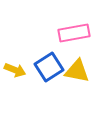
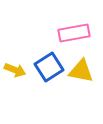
yellow triangle: moved 4 px right
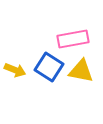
pink rectangle: moved 1 px left, 6 px down
blue square: rotated 24 degrees counterclockwise
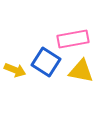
blue square: moved 3 px left, 5 px up
